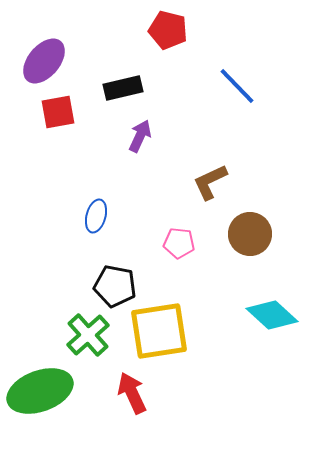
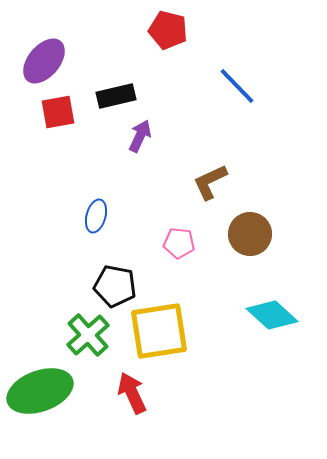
black rectangle: moved 7 px left, 8 px down
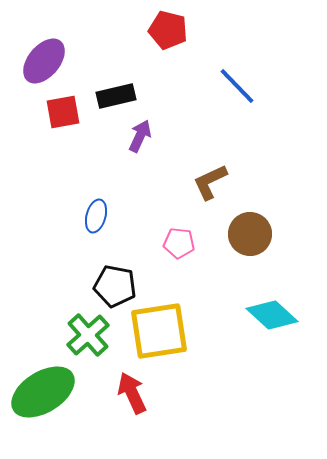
red square: moved 5 px right
green ellipse: moved 3 px right, 1 px down; rotated 12 degrees counterclockwise
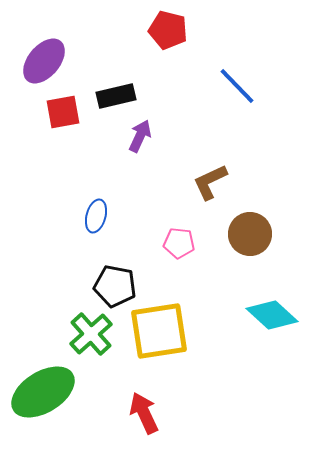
green cross: moved 3 px right, 1 px up
red arrow: moved 12 px right, 20 px down
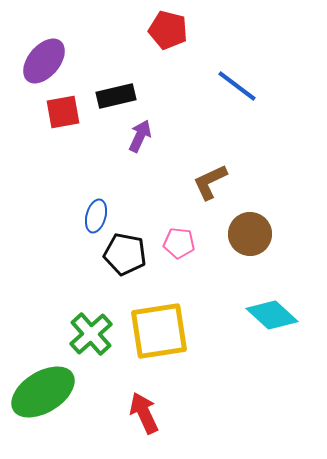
blue line: rotated 9 degrees counterclockwise
black pentagon: moved 10 px right, 32 px up
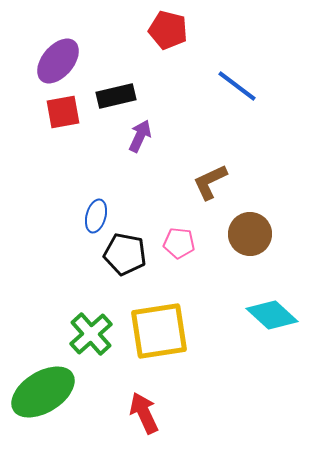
purple ellipse: moved 14 px right
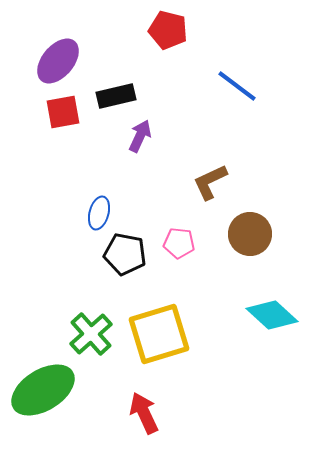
blue ellipse: moved 3 px right, 3 px up
yellow square: moved 3 px down; rotated 8 degrees counterclockwise
green ellipse: moved 2 px up
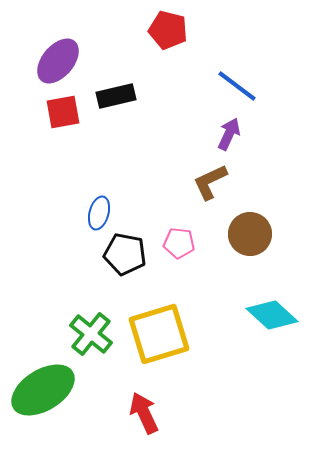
purple arrow: moved 89 px right, 2 px up
green cross: rotated 9 degrees counterclockwise
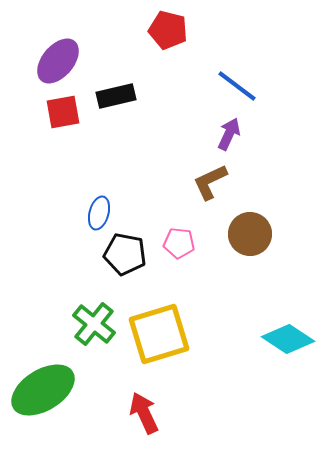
cyan diamond: moved 16 px right, 24 px down; rotated 9 degrees counterclockwise
green cross: moved 3 px right, 10 px up
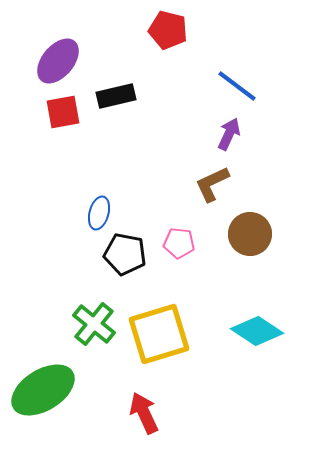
brown L-shape: moved 2 px right, 2 px down
cyan diamond: moved 31 px left, 8 px up
